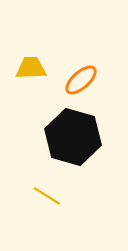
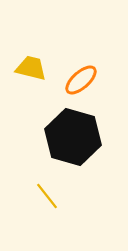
yellow trapezoid: rotated 16 degrees clockwise
yellow line: rotated 20 degrees clockwise
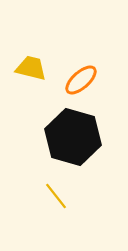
yellow line: moved 9 px right
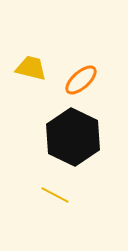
black hexagon: rotated 10 degrees clockwise
yellow line: moved 1 px left, 1 px up; rotated 24 degrees counterclockwise
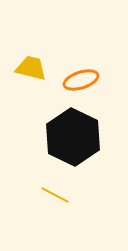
orange ellipse: rotated 24 degrees clockwise
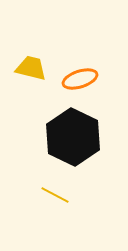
orange ellipse: moved 1 px left, 1 px up
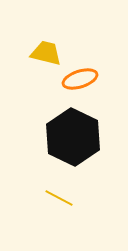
yellow trapezoid: moved 15 px right, 15 px up
yellow line: moved 4 px right, 3 px down
